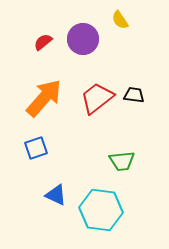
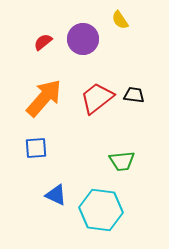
blue square: rotated 15 degrees clockwise
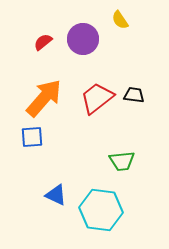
blue square: moved 4 px left, 11 px up
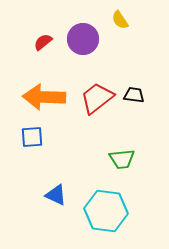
orange arrow: moved 1 px up; rotated 129 degrees counterclockwise
green trapezoid: moved 2 px up
cyan hexagon: moved 5 px right, 1 px down
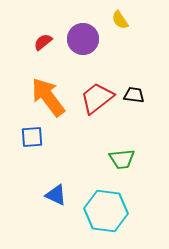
orange arrow: moved 4 px right; rotated 51 degrees clockwise
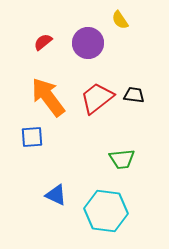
purple circle: moved 5 px right, 4 px down
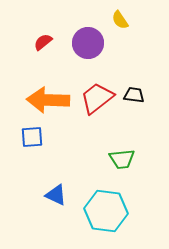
orange arrow: moved 3 px down; rotated 51 degrees counterclockwise
